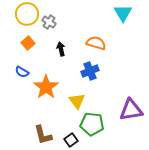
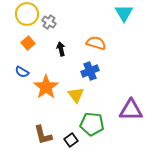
cyan triangle: moved 1 px right
yellow triangle: moved 1 px left, 6 px up
purple triangle: rotated 10 degrees clockwise
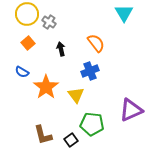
orange semicircle: rotated 36 degrees clockwise
purple triangle: rotated 25 degrees counterclockwise
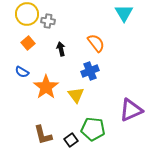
gray cross: moved 1 px left, 1 px up; rotated 24 degrees counterclockwise
green pentagon: moved 1 px right, 5 px down
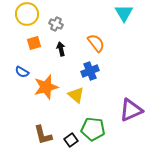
gray cross: moved 8 px right, 3 px down; rotated 16 degrees clockwise
orange square: moved 6 px right; rotated 24 degrees clockwise
orange star: rotated 20 degrees clockwise
yellow triangle: rotated 12 degrees counterclockwise
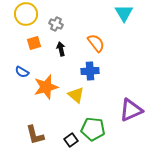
yellow circle: moved 1 px left
blue cross: rotated 18 degrees clockwise
brown L-shape: moved 8 px left
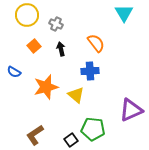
yellow circle: moved 1 px right, 1 px down
orange square: moved 3 px down; rotated 24 degrees counterclockwise
blue semicircle: moved 8 px left
brown L-shape: rotated 70 degrees clockwise
